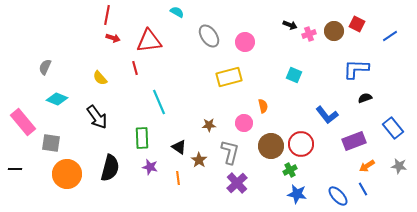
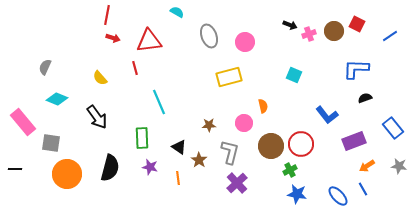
gray ellipse at (209, 36): rotated 15 degrees clockwise
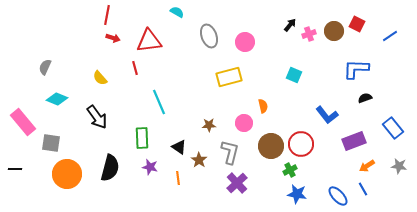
black arrow at (290, 25): rotated 72 degrees counterclockwise
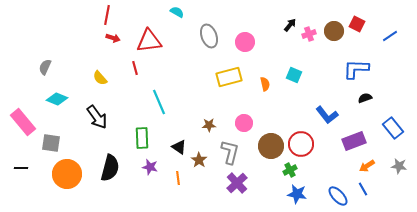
orange semicircle at (263, 106): moved 2 px right, 22 px up
black line at (15, 169): moved 6 px right, 1 px up
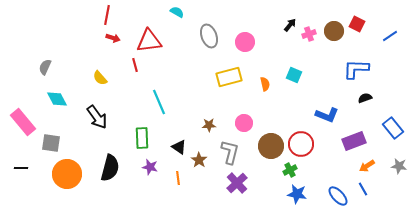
red line at (135, 68): moved 3 px up
cyan diamond at (57, 99): rotated 40 degrees clockwise
blue L-shape at (327, 115): rotated 30 degrees counterclockwise
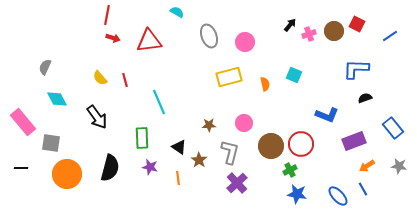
red line at (135, 65): moved 10 px left, 15 px down
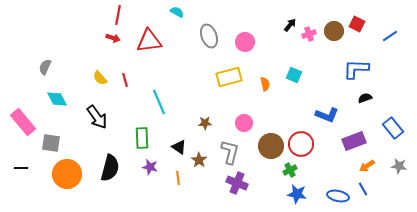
red line at (107, 15): moved 11 px right
brown star at (209, 125): moved 4 px left, 2 px up
purple cross at (237, 183): rotated 25 degrees counterclockwise
blue ellipse at (338, 196): rotated 35 degrees counterclockwise
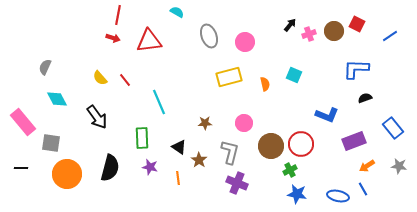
red line at (125, 80): rotated 24 degrees counterclockwise
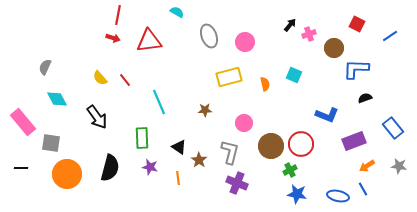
brown circle at (334, 31): moved 17 px down
brown star at (205, 123): moved 13 px up
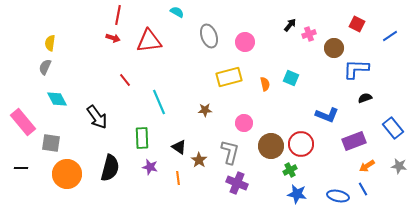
cyan square at (294, 75): moved 3 px left, 3 px down
yellow semicircle at (100, 78): moved 50 px left, 35 px up; rotated 49 degrees clockwise
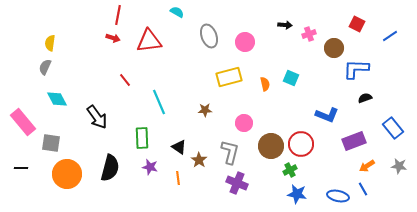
black arrow at (290, 25): moved 5 px left; rotated 56 degrees clockwise
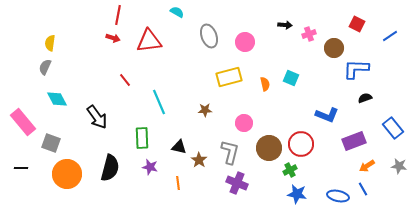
gray square at (51, 143): rotated 12 degrees clockwise
brown circle at (271, 146): moved 2 px left, 2 px down
black triangle at (179, 147): rotated 21 degrees counterclockwise
orange line at (178, 178): moved 5 px down
